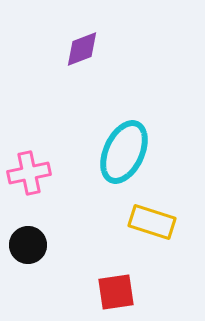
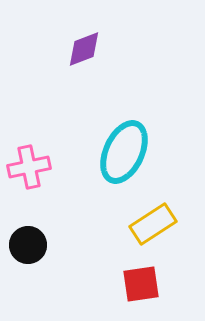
purple diamond: moved 2 px right
pink cross: moved 6 px up
yellow rectangle: moved 1 px right, 2 px down; rotated 51 degrees counterclockwise
red square: moved 25 px right, 8 px up
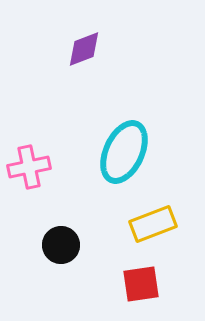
yellow rectangle: rotated 12 degrees clockwise
black circle: moved 33 px right
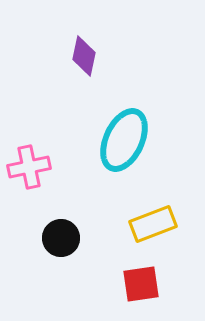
purple diamond: moved 7 px down; rotated 57 degrees counterclockwise
cyan ellipse: moved 12 px up
black circle: moved 7 px up
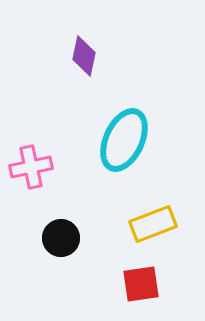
pink cross: moved 2 px right
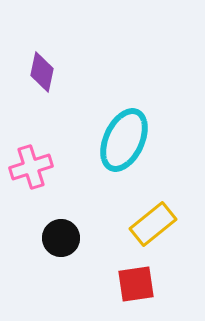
purple diamond: moved 42 px left, 16 px down
pink cross: rotated 6 degrees counterclockwise
yellow rectangle: rotated 18 degrees counterclockwise
red square: moved 5 px left
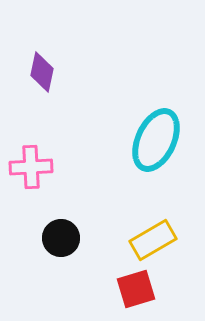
cyan ellipse: moved 32 px right
pink cross: rotated 15 degrees clockwise
yellow rectangle: moved 16 px down; rotated 9 degrees clockwise
red square: moved 5 px down; rotated 9 degrees counterclockwise
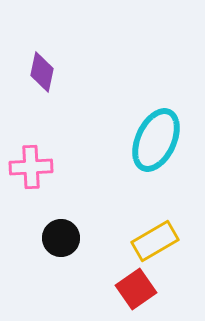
yellow rectangle: moved 2 px right, 1 px down
red square: rotated 18 degrees counterclockwise
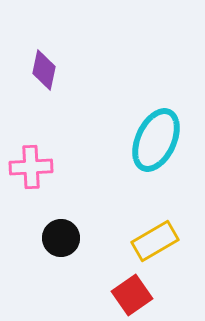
purple diamond: moved 2 px right, 2 px up
red square: moved 4 px left, 6 px down
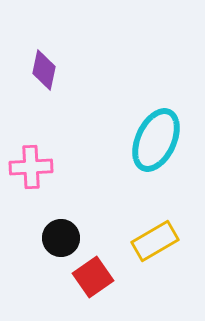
red square: moved 39 px left, 18 px up
